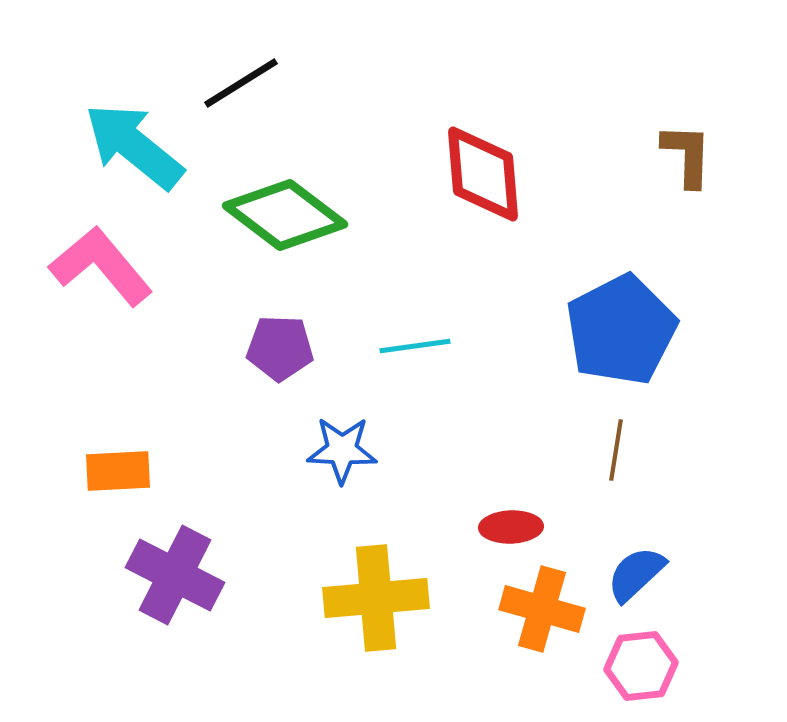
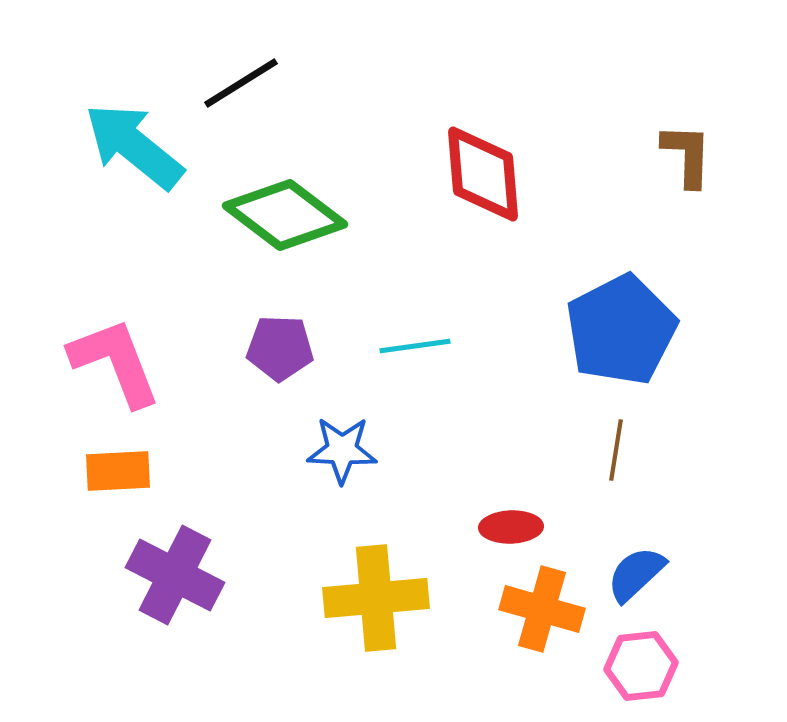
pink L-shape: moved 14 px right, 96 px down; rotated 19 degrees clockwise
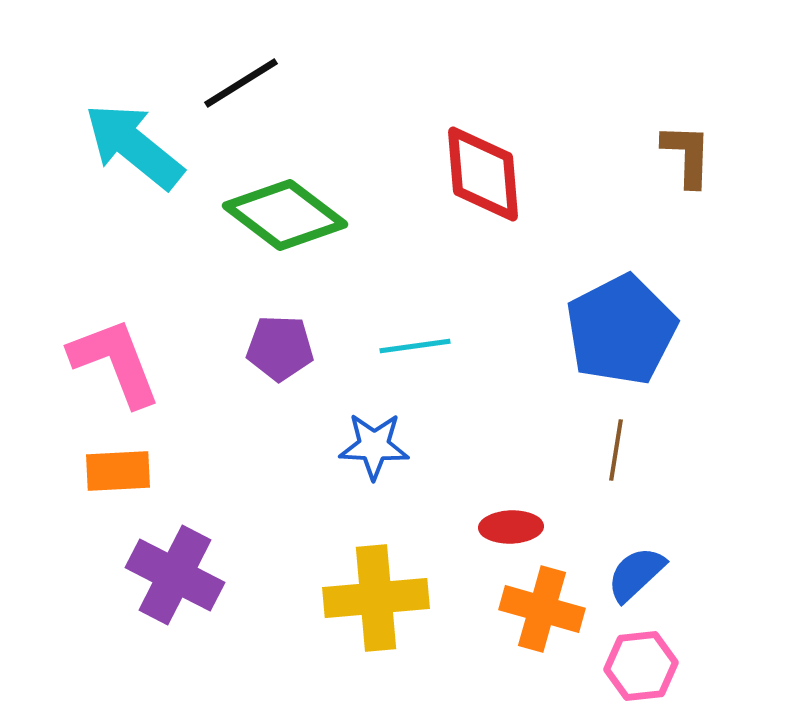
blue star: moved 32 px right, 4 px up
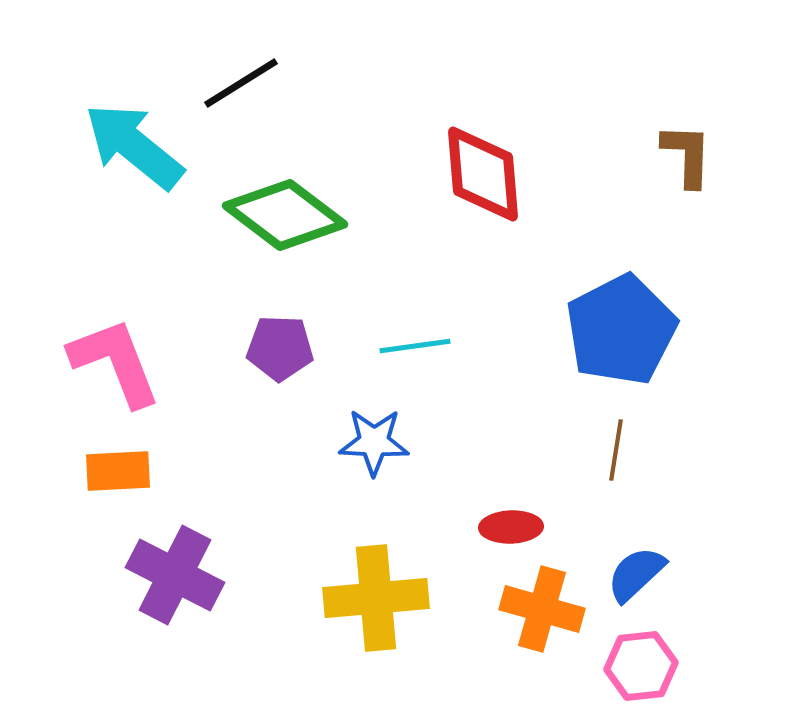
blue star: moved 4 px up
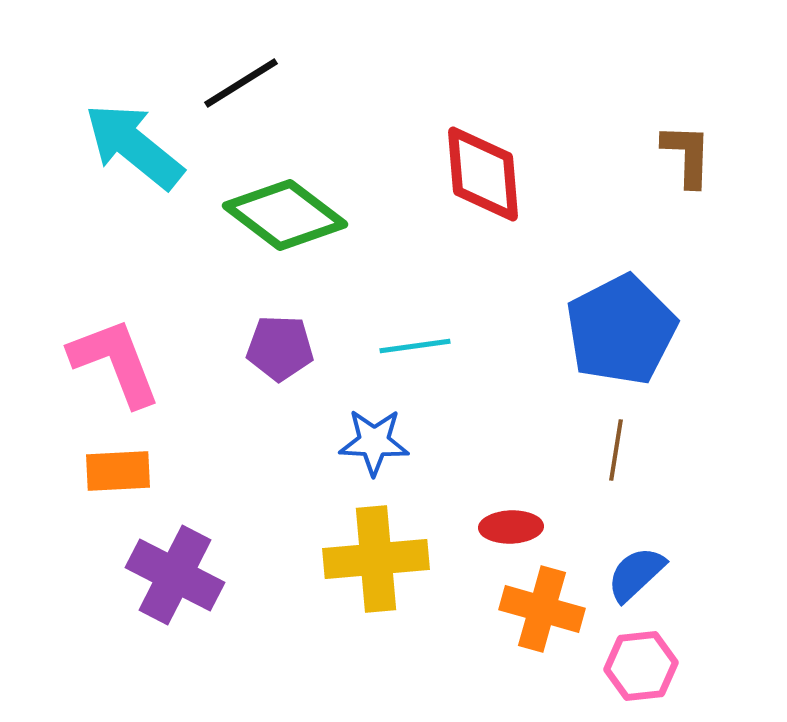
yellow cross: moved 39 px up
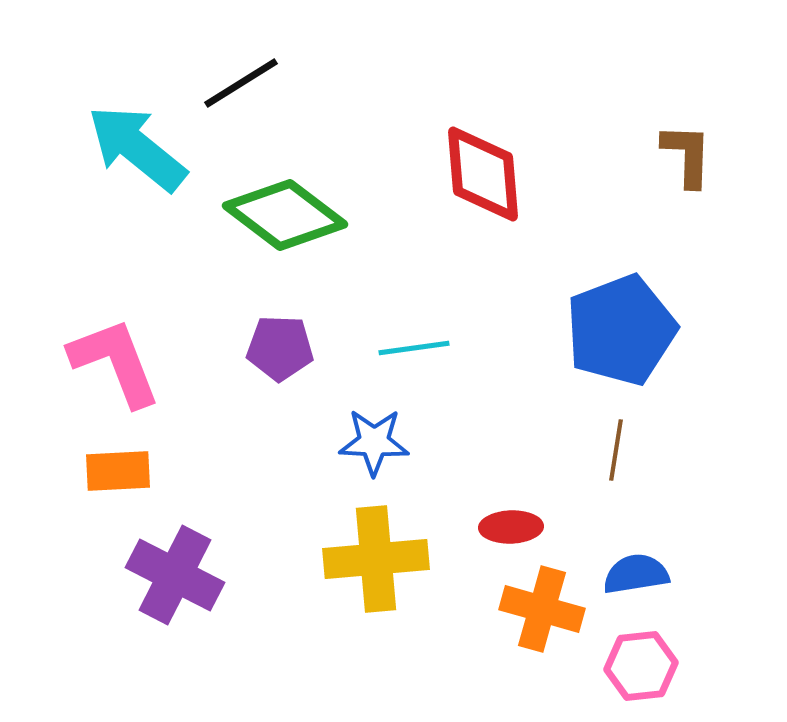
cyan arrow: moved 3 px right, 2 px down
blue pentagon: rotated 6 degrees clockwise
cyan line: moved 1 px left, 2 px down
blue semicircle: rotated 34 degrees clockwise
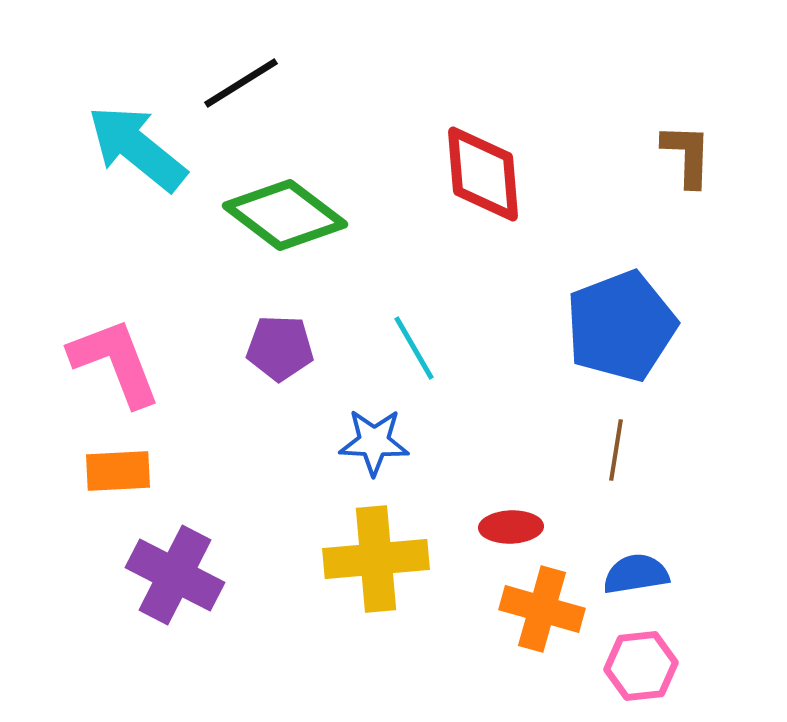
blue pentagon: moved 4 px up
cyan line: rotated 68 degrees clockwise
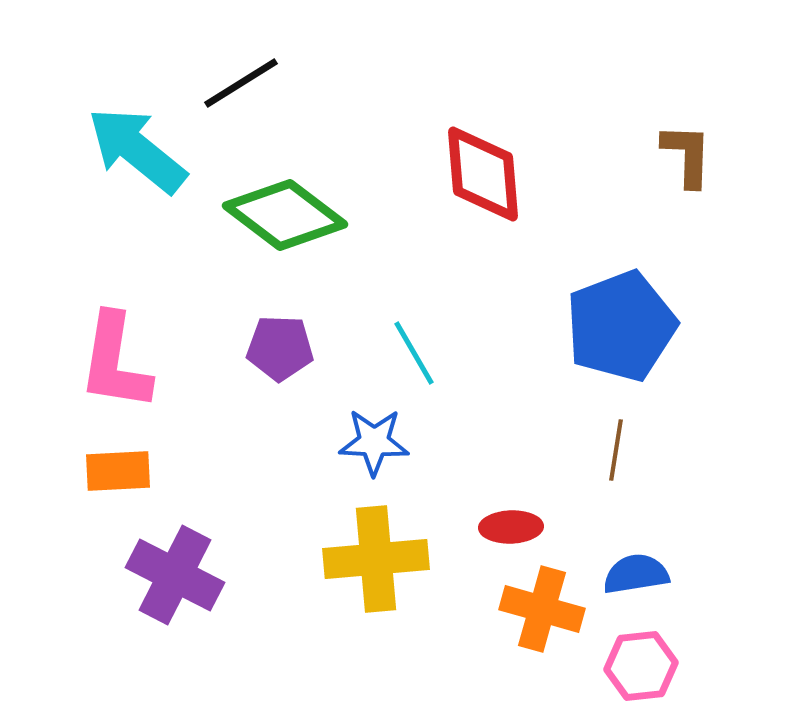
cyan arrow: moved 2 px down
cyan line: moved 5 px down
pink L-shape: rotated 150 degrees counterclockwise
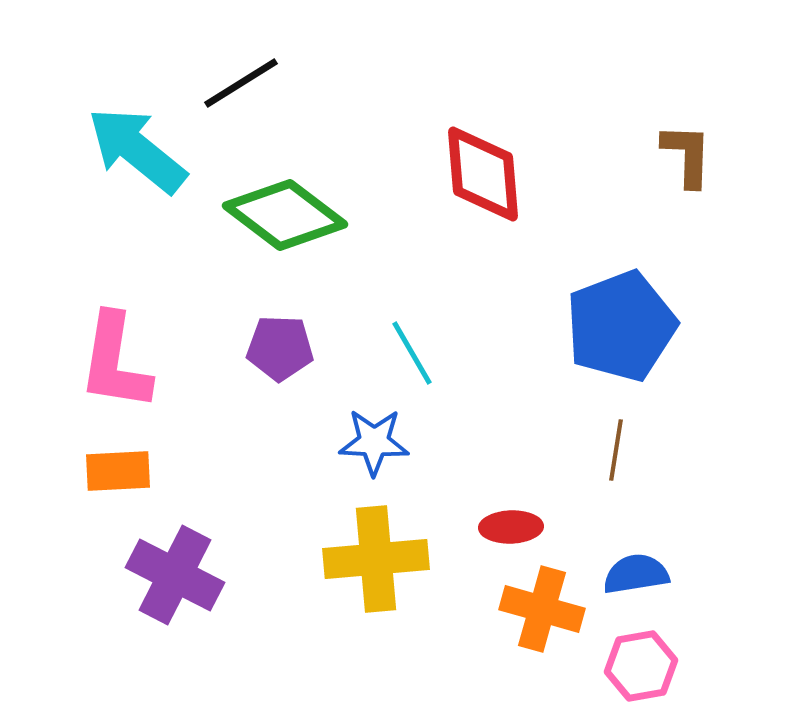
cyan line: moved 2 px left
pink hexagon: rotated 4 degrees counterclockwise
